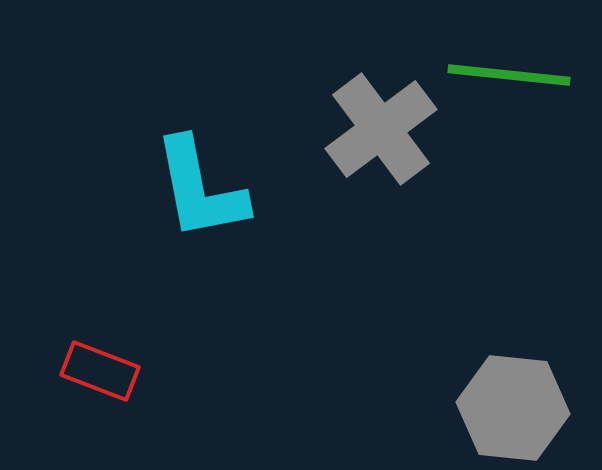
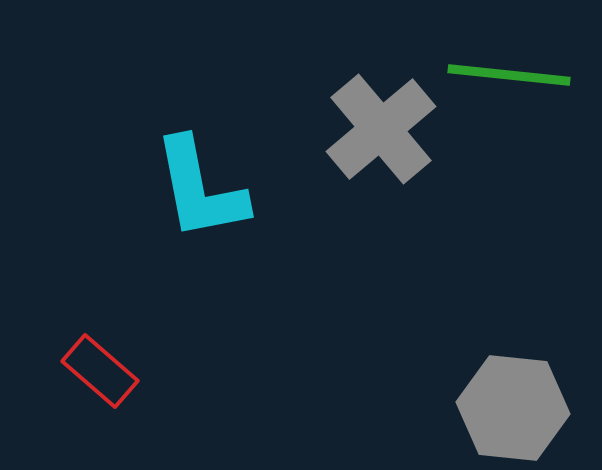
gray cross: rotated 3 degrees counterclockwise
red rectangle: rotated 20 degrees clockwise
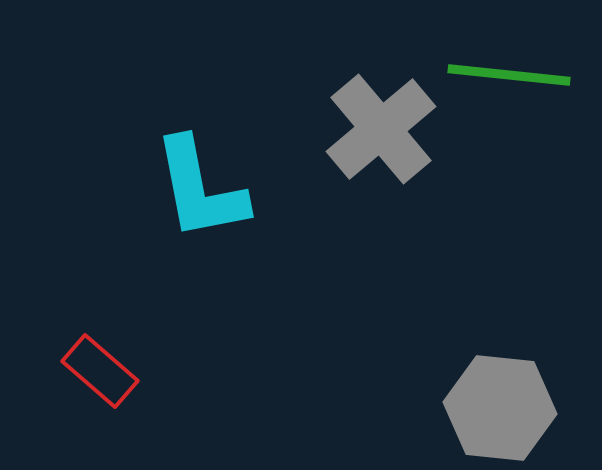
gray hexagon: moved 13 px left
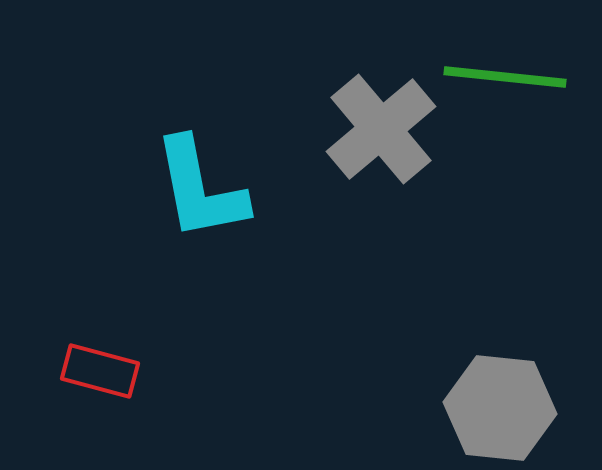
green line: moved 4 px left, 2 px down
red rectangle: rotated 26 degrees counterclockwise
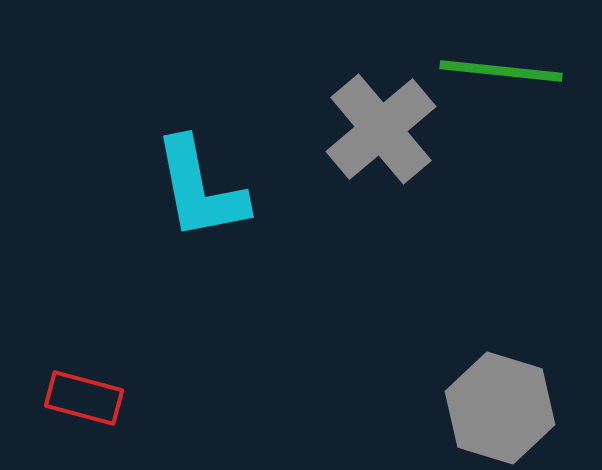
green line: moved 4 px left, 6 px up
red rectangle: moved 16 px left, 27 px down
gray hexagon: rotated 11 degrees clockwise
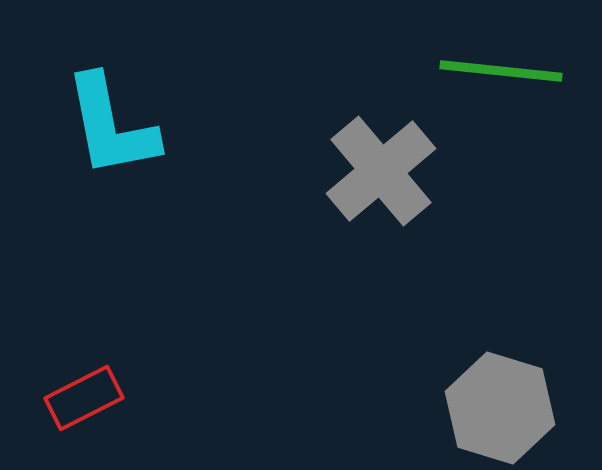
gray cross: moved 42 px down
cyan L-shape: moved 89 px left, 63 px up
red rectangle: rotated 42 degrees counterclockwise
